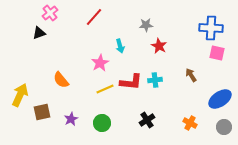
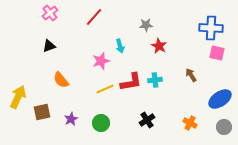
black triangle: moved 10 px right, 13 px down
pink star: moved 1 px right, 2 px up; rotated 12 degrees clockwise
red L-shape: rotated 15 degrees counterclockwise
yellow arrow: moved 2 px left, 2 px down
green circle: moved 1 px left
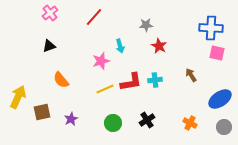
green circle: moved 12 px right
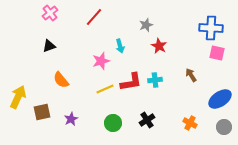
gray star: rotated 16 degrees counterclockwise
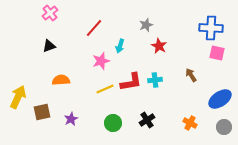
red line: moved 11 px down
cyan arrow: rotated 32 degrees clockwise
orange semicircle: rotated 126 degrees clockwise
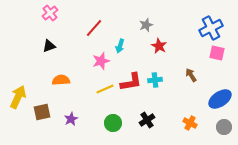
blue cross: rotated 30 degrees counterclockwise
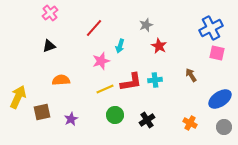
green circle: moved 2 px right, 8 px up
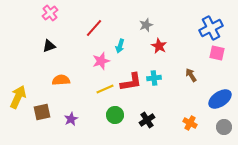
cyan cross: moved 1 px left, 2 px up
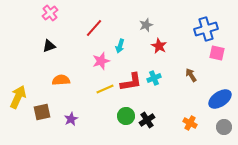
blue cross: moved 5 px left, 1 px down; rotated 10 degrees clockwise
cyan cross: rotated 16 degrees counterclockwise
green circle: moved 11 px right, 1 px down
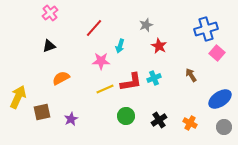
pink square: rotated 28 degrees clockwise
pink star: rotated 18 degrees clockwise
orange semicircle: moved 2 px up; rotated 24 degrees counterclockwise
black cross: moved 12 px right
